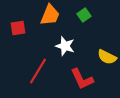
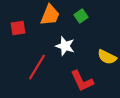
green square: moved 3 px left, 1 px down
red line: moved 1 px left, 4 px up
red L-shape: moved 2 px down
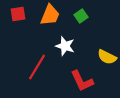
red square: moved 14 px up
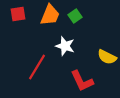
green square: moved 6 px left
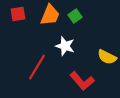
red L-shape: rotated 15 degrees counterclockwise
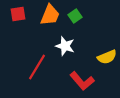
yellow semicircle: rotated 48 degrees counterclockwise
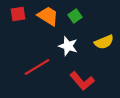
orange trapezoid: moved 2 px left, 1 px down; rotated 80 degrees counterclockwise
white star: moved 3 px right
yellow semicircle: moved 3 px left, 15 px up
red line: rotated 28 degrees clockwise
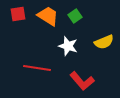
red line: moved 1 px down; rotated 40 degrees clockwise
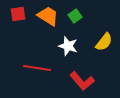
yellow semicircle: rotated 30 degrees counterclockwise
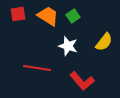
green square: moved 2 px left
